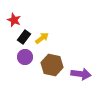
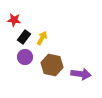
red star: rotated 16 degrees counterclockwise
yellow arrow: rotated 24 degrees counterclockwise
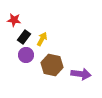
yellow arrow: moved 1 px down
purple circle: moved 1 px right, 2 px up
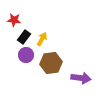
brown hexagon: moved 1 px left, 2 px up; rotated 20 degrees counterclockwise
purple arrow: moved 4 px down
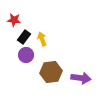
yellow arrow: rotated 48 degrees counterclockwise
brown hexagon: moved 9 px down
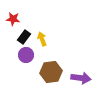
red star: moved 1 px left, 1 px up
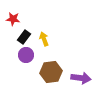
yellow arrow: moved 2 px right
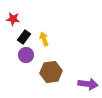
purple arrow: moved 7 px right, 6 px down
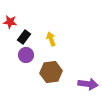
red star: moved 3 px left, 3 px down
yellow arrow: moved 7 px right
